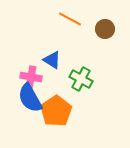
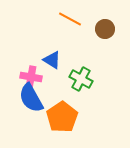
blue semicircle: moved 1 px right
orange pentagon: moved 6 px right, 6 px down
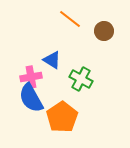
orange line: rotated 10 degrees clockwise
brown circle: moved 1 px left, 2 px down
pink cross: rotated 20 degrees counterclockwise
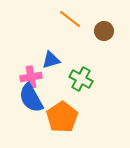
blue triangle: moved 1 px left; rotated 48 degrees counterclockwise
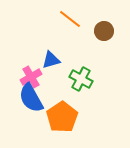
pink cross: rotated 20 degrees counterclockwise
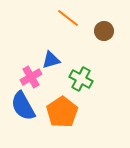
orange line: moved 2 px left, 1 px up
blue semicircle: moved 8 px left, 8 px down
orange pentagon: moved 5 px up
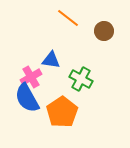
blue triangle: rotated 24 degrees clockwise
blue semicircle: moved 4 px right, 8 px up
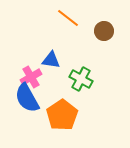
orange pentagon: moved 3 px down
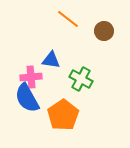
orange line: moved 1 px down
pink cross: rotated 25 degrees clockwise
orange pentagon: moved 1 px right
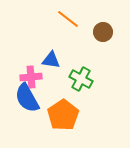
brown circle: moved 1 px left, 1 px down
